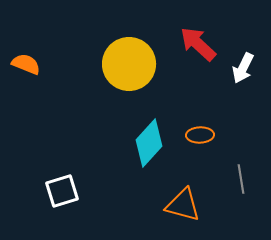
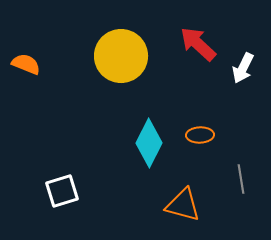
yellow circle: moved 8 px left, 8 px up
cyan diamond: rotated 15 degrees counterclockwise
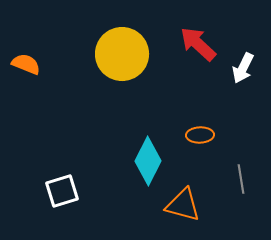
yellow circle: moved 1 px right, 2 px up
cyan diamond: moved 1 px left, 18 px down
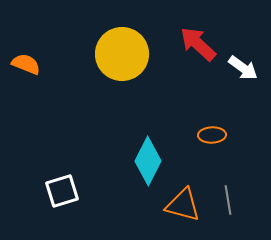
white arrow: rotated 80 degrees counterclockwise
orange ellipse: moved 12 px right
gray line: moved 13 px left, 21 px down
